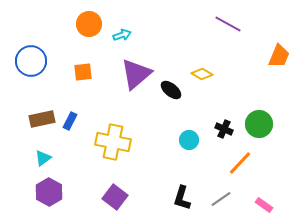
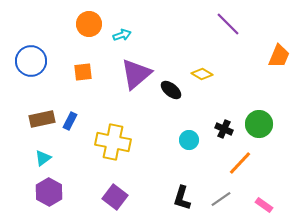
purple line: rotated 16 degrees clockwise
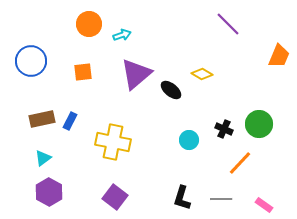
gray line: rotated 35 degrees clockwise
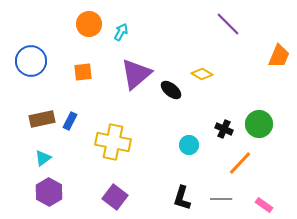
cyan arrow: moved 1 px left, 3 px up; rotated 42 degrees counterclockwise
cyan circle: moved 5 px down
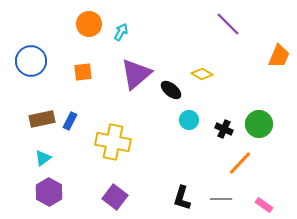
cyan circle: moved 25 px up
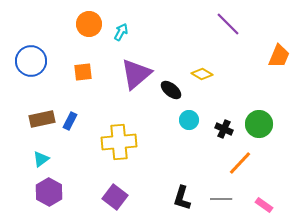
yellow cross: moved 6 px right; rotated 16 degrees counterclockwise
cyan triangle: moved 2 px left, 1 px down
